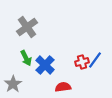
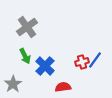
green arrow: moved 1 px left, 2 px up
blue cross: moved 1 px down
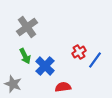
red cross: moved 3 px left, 10 px up; rotated 16 degrees counterclockwise
gray star: rotated 18 degrees counterclockwise
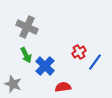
gray cross: rotated 30 degrees counterclockwise
green arrow: moved 1 px right, 1 px up
blue line: moved 2 px down
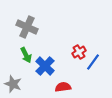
blue line: moved 2 px left
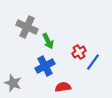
green arrow: moved 22 px right, 14 px up
blue cross: rotated 18 degrees clockwise
gray star: moved 1 px up
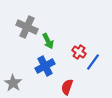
red cross: rotated 24 degrees counterclockwise
gray star: rotated 12 degrees clockwise
red semicircle: moved 4 px right; rotated 63 degrees counterclockwise
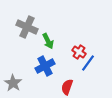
blue line: moved 5 px left, 1 px down
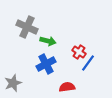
green arrow: rotated 49 degrees counterclockwise
blue cross: moved 1 px right, 2 px up
gray star: rotated 18 degrees clockwise
red semicircle: rotated 63 degrees clockwise
